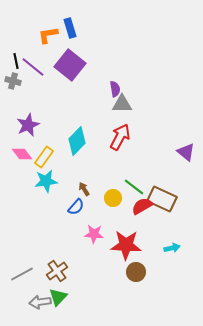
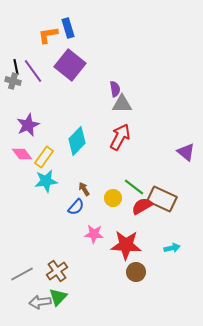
blue rectangle: moved 2 px left
black line: moved 6 px down
purple line: moved 4 px down; rotated 15 degrees clockwise
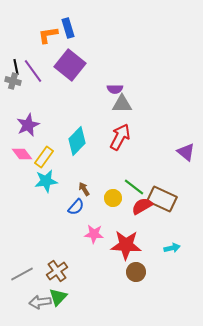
purple semicircle: rotated 98 degrees clockwise
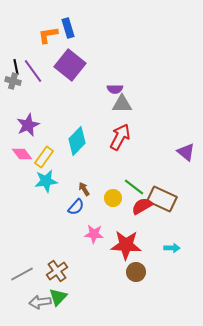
cyan arrow: rotated 14 degrees clockwise
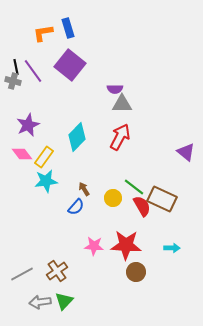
orange L-shape: moved 5 px left, 2 px up
cyan diamond: moved 4 px up
red semicircle: rotated 90 degrees clockwise
pink star: moved 12 px down
green triangle: moved 6 px right, 4 px down
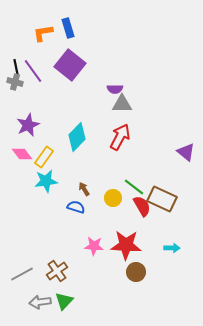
gray cross: moved 2 px right, 1 px down
blue semicircle: rotated 114 degrees counterclockwise
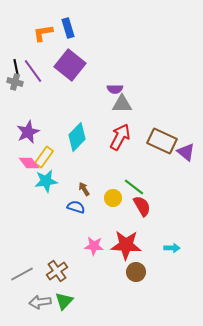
purple star: moved 7 px down
pink diamond: moved 7 px right, 9 px down
brown rectangle: moved 58 px up
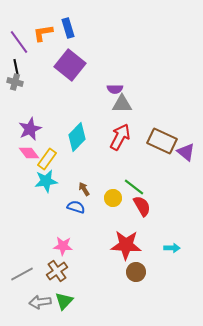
purple line: moved 14 px left, 29 px up
purple star: moved 2 px right, 3 px up
yellow rectangle: moved 3 px right, 2 px down
pink diamond: moved 10 px up
pink star: moved 31 px left
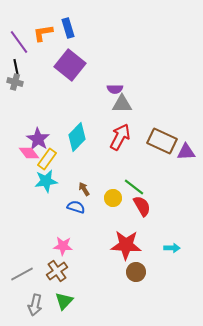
purple star: moved 8 px right, 10 px down; rotated 15 degrees counterclockwise
purple triangle: rotated 42 degrees counterclockwise
gray arrow: moved 5 px left, 3 px down; rotated 70 degrees counterclockwise
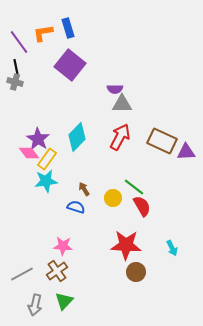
cyan arrow: rotated 63 degrees clockwise
